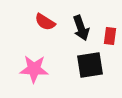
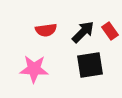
red semicircle: moved 1 px right, 8 px down; rotated 40 degrees counterclockwise
black arrow: moved 2 px right, 4 px down; rotated 115 degrees counterclockwise
red rectangle: moved 5 px up; rotated 42 degrees counterclockwise
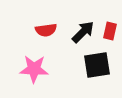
red rectangle: rotated 48 degrees clockwise
black square: moved 7 px right
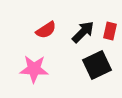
red semicircle: rotated 25 degrees counterclockwise
black square: rotated 16 degrees counterclockwise
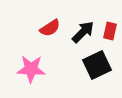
red semicircle: moved 4 px right, 2 px up
pink star: moved 3 px left
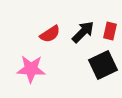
red semicircle: moved 6 px down
black square: moved 6 px right
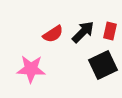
red semicircle: moved 3 px right
